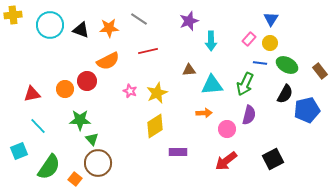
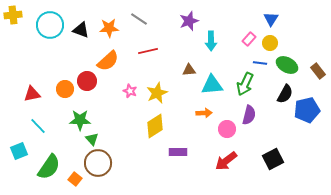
orange semicircle: rotated 15 degrees counterclockwise
brown rectangle: moved 2 px left
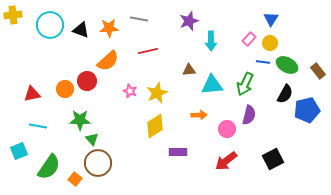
gray line: rotated 24 degrees counterclockwise
blue line: moved 3 px right, 1 px up
orange arrow: moved 5 px left, 2 px down
cyan line: rotated 36 degrees counterclockwise
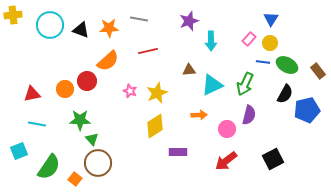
cyan triangle: rotated 20 degrees counterclockwise
cyan line: moved 1 px left, 2 px up
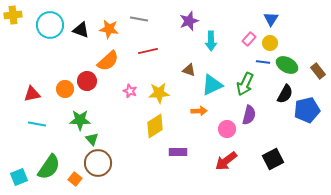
orange star: moved 1 px down; rotated 12 degrees clockwise
brown triangle: rotated 24 degrees clockwise
yellow star: moved 2 px right; rotated 20 degrees clockwise
orange arrow: moved 4 px up
cyan square: moved 26 px down
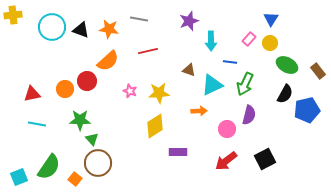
cyan circle: moved 2 px right, 2 px down
blue line: moved 33 px left
black square: moved 8 px left
